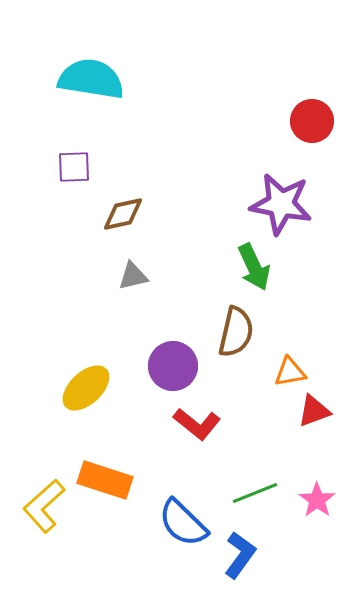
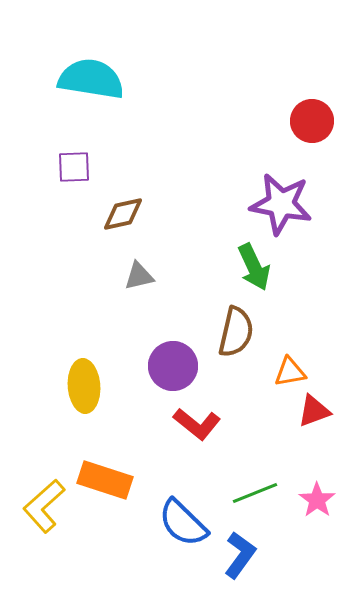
gray triangle: moved 6 px right
yellow ellipse: moved 2 px left, 2 px up; rotated 51 degrees counterclockwise
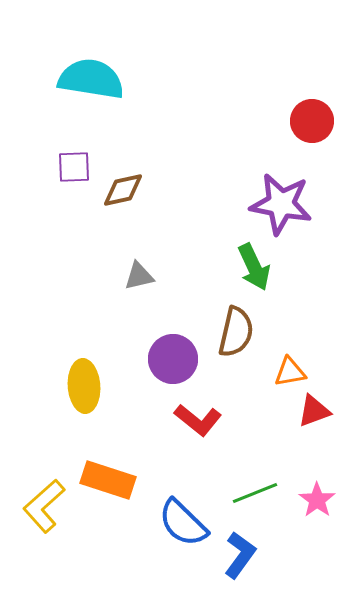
brown diamond: moved 24 px up
purple circle: moved 7 px up
red L-shape: moved 1 px right, 4 px up
orange rectangle: moved 3 px right
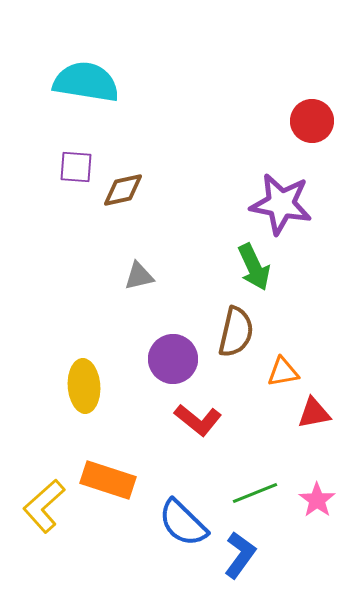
cyan semicircle: moved 5 px left, 3 px down
purple square: moved 2 px right; rotated 6 degrees clockwise
orange triangle: moved 7 px left
red triangle: moved 2 px down; rotated 9 degrees clockwise
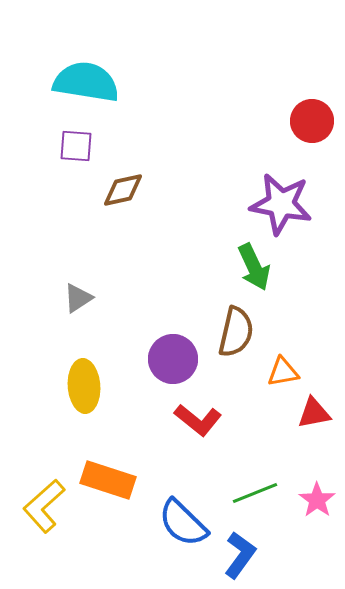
purple square: moved 21 px up
gray triangle: moved 61 px left, 22 px down; rotated 20 degrees counterclockwise
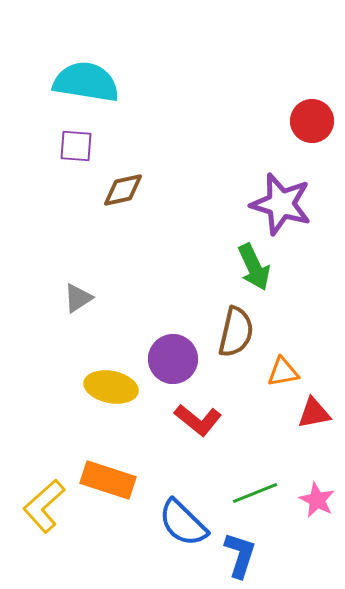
purple star: rotated 6 degrees clockwise
yellow ellipse: moved 27 px right, 1 px down; rotated 75 degrees counterclockwise
pink star: rotated 9 degrees counterclockwise
blue L-shape: rotated 18 degrees counterclockwise
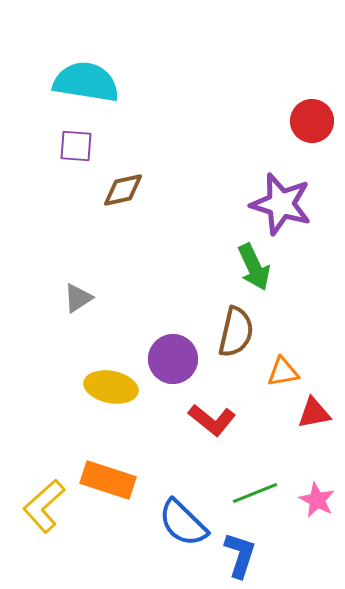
red L-shape: moved 14 px right
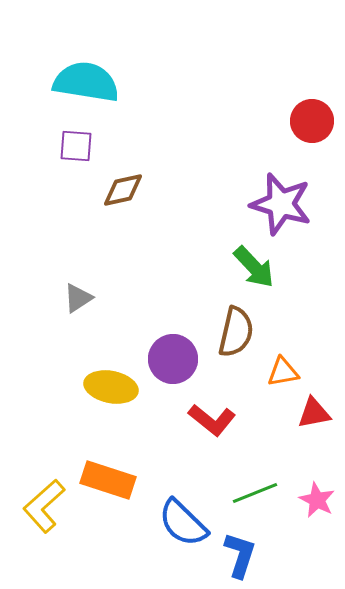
green arrow: rotated 18 degrees counterclockwise
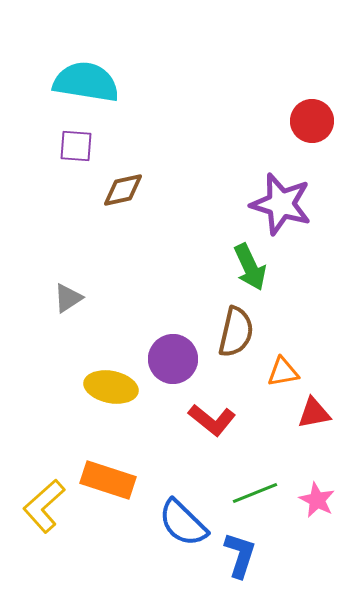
green arrow: moved 4 px left; rotated 18 degrees clockwise
gray triangle: moved 10 px left
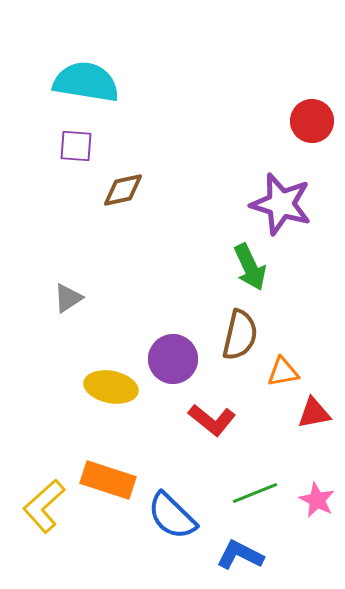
brown semicircle: moved 4 px right, 3 px down
blue semicircle: moved 11 px left, 7 px up
blue L-shape: rotated 81 degrees counterclockwise
